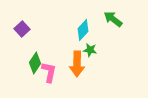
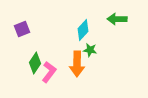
green arrow: moved 4 px right; rotated 36 degrees counterclockwise
purple square: rotated 21 degrees clockwise
pink L-shape: rotated 25 degrees clockwise
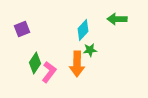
green star: rotated 16 degrees counterclockwise
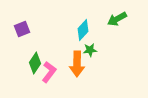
green arrow: rotated 30 degrees counterclockwise
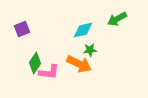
cyan diamond: rotated 35 degrees clockwise
orange arrow: moved 2 px right; rotated 65 degrees counterclockwise
pink L-shape: rotated 60 degrees clockwise
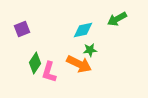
pink L-shape: rotated 100 degrees clockwise
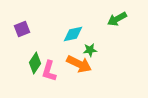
cyan diamond: moved 10 px left, 4 px down
pink L-shape: moved 1 px up
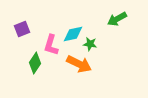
green star: moved 6 px up; rotated 16 degrees clockwise
pink L-shape: moved 2 px right, 26 px up
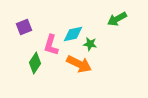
purple square: moved 2 px right, 2 px up
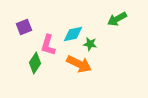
pink L-shape: moved 3 px left
